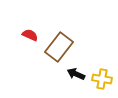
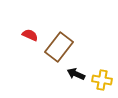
yellow cross: moved 1 px down
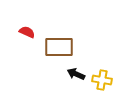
red semicircle: moved 3 px left, 3 px up
brown rectangle: rotated 52 degrees clockwise
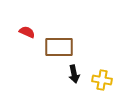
black arrow: moved 2 px left; rotated 126 degrees counterclockwise
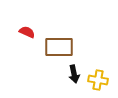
yellow cross: moved 4 px left
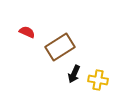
brown rectangle: moved 1 px right; rotated 32 degrees counterclockwise
black arrow: rotated 36 degrees clockwise
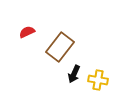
red semicircle: rotated 49 degrees counterclockwise
brown rectangle: rotated 20 degrees counterclockwise
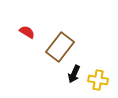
red semicircle: rotated 56 degrees clockwise
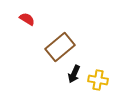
red semicircle: moved 13 px up
brown rectangle: rotated 12 degrees clockwise
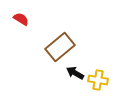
red semicircle: moved 6 px left
black arrow: moved 1 px right, 1 px up; rotated 96 degrees clockwise
